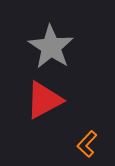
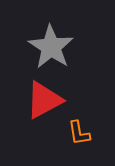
orange L-shape: moved 8 px left, 11 px up; rotated 52 degrees counterclockwise
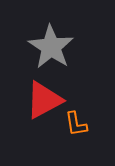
orange L-shape: moved 3 px left, 9 px up
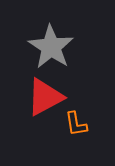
red triangle: moved 1 px right, 3 px up
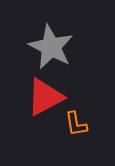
gray star: rotated 6 degrees counterclockwise
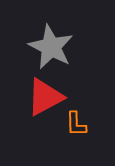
orange L-shape: rotated 8 degrees clockwise
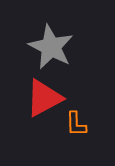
red triangle: moved 1 px left, 1 px down
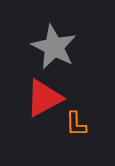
gray star: moved 3 px right
